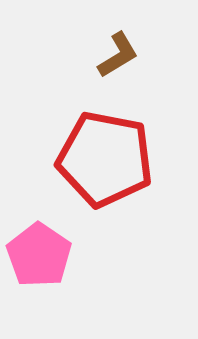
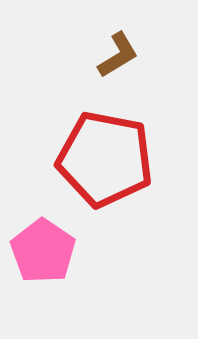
pink pentagon: moved 4 px right, 4 px up
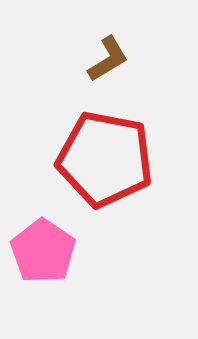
brown L-shape: moved 10 px left, 4 px down
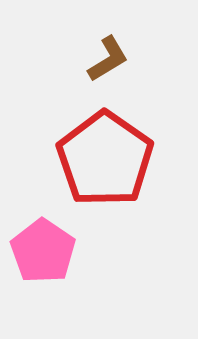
red pentagon: rotated 24 degrees clockwise
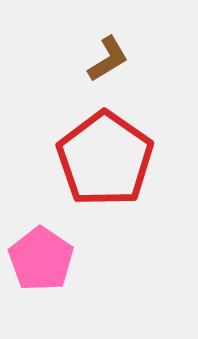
pink pentagon: moved 2 px left, 8 px down
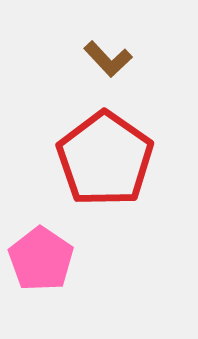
brown L-shape: rotated 78 degrees clockwise
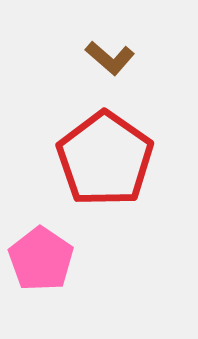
brown L-shape: moved 2 px right, 1 px up; rotated 6 degrees counterclockwise
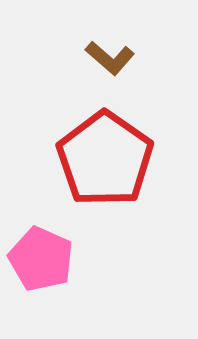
pink pentagon: rotated 10 degrees counterclockwise
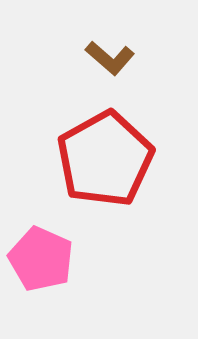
red pentagon: rotated 8 degrees clockwise
